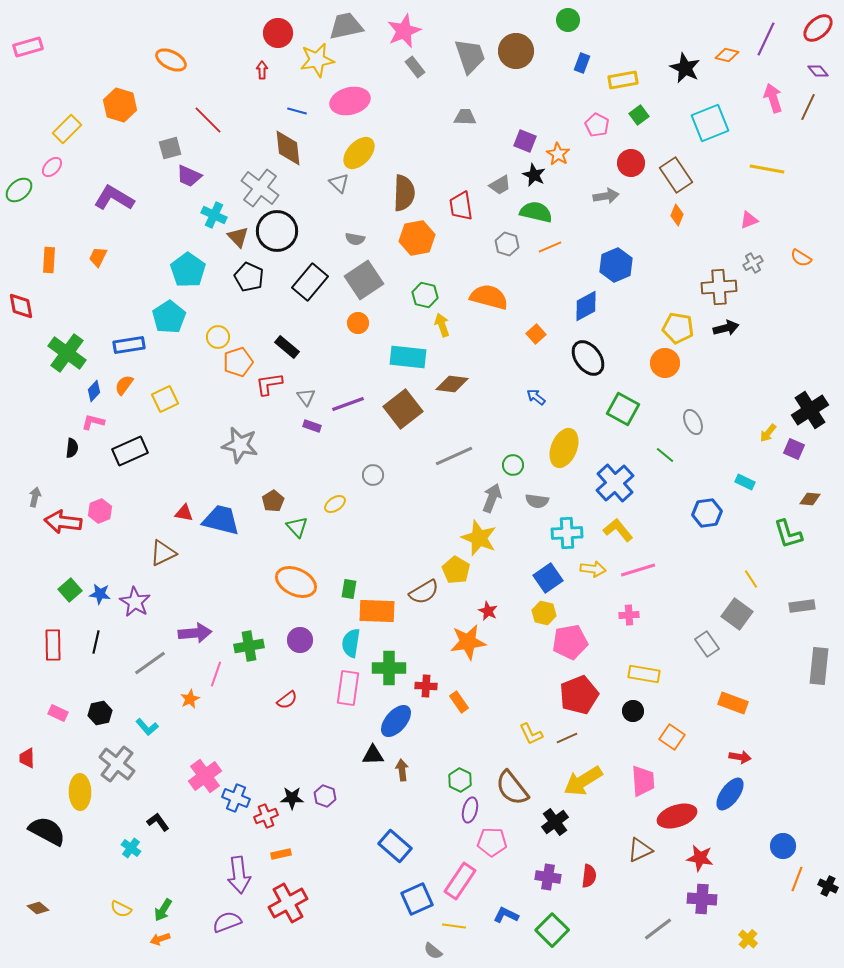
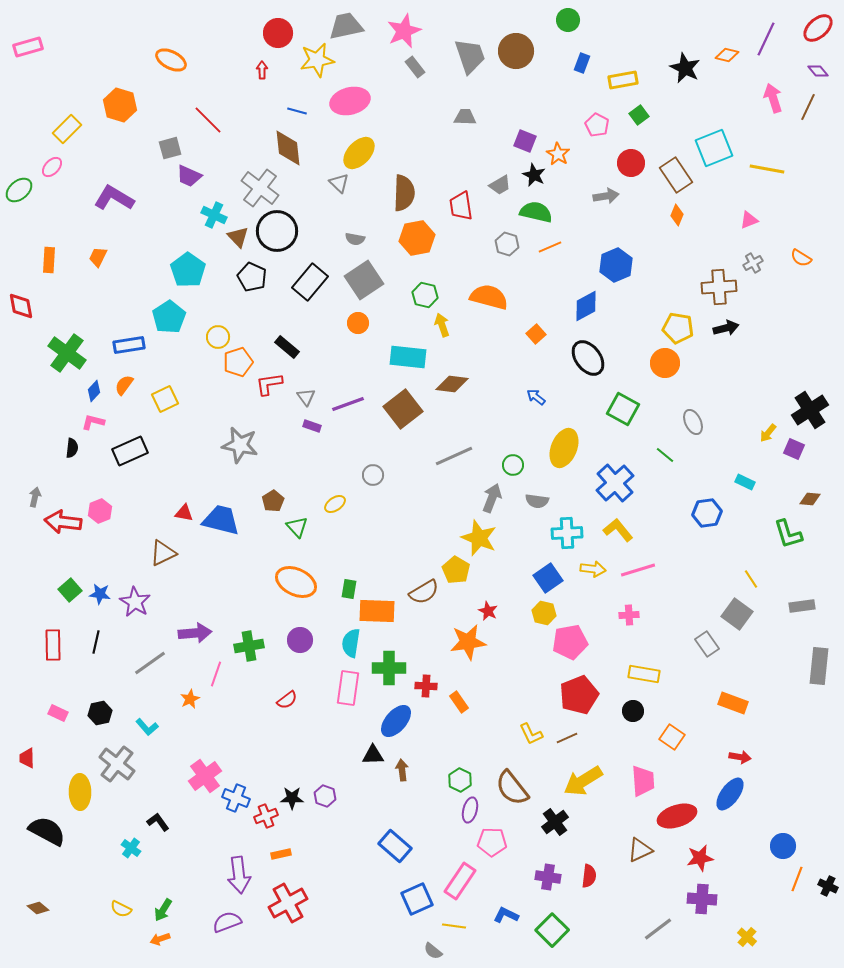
cyan square at (710, 123): moved 4 px right, 25 px down
black pentagon at (249, 277): moved 3 px right
red star at (700, 858): rotated 20 degrees counterclockwise
yellow cross at (748, 939): moved 1 px left, 2 px up
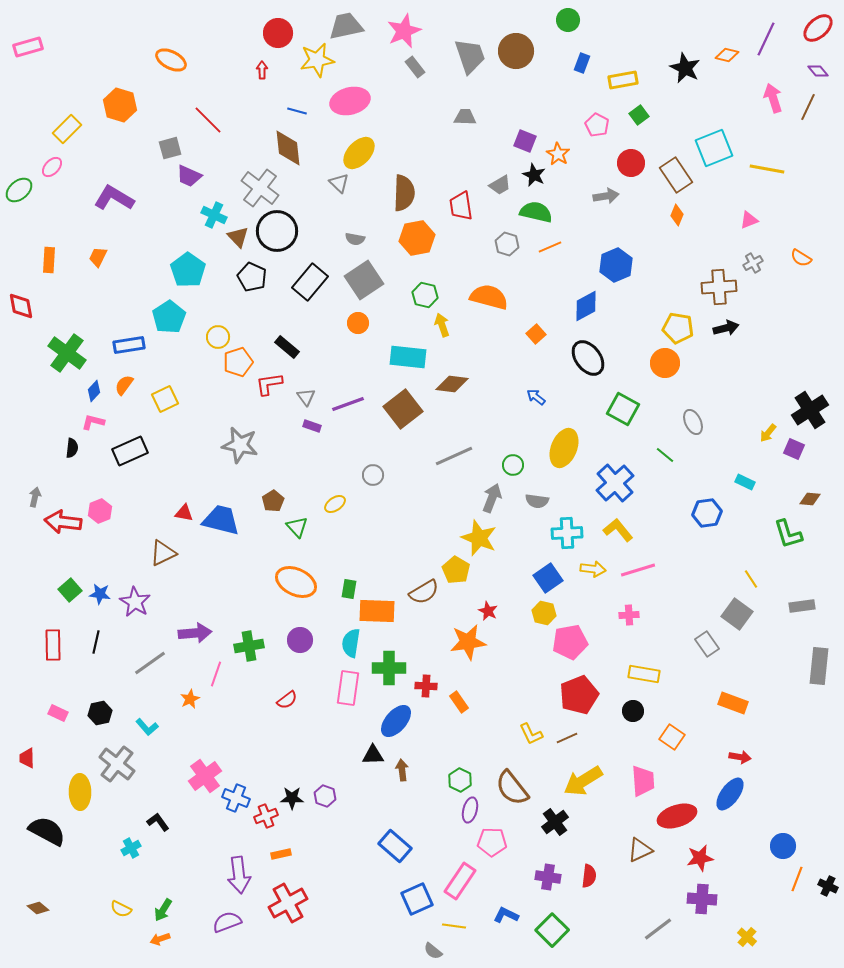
cyan cross at (131, 848): rotated 24 degrees clockwise
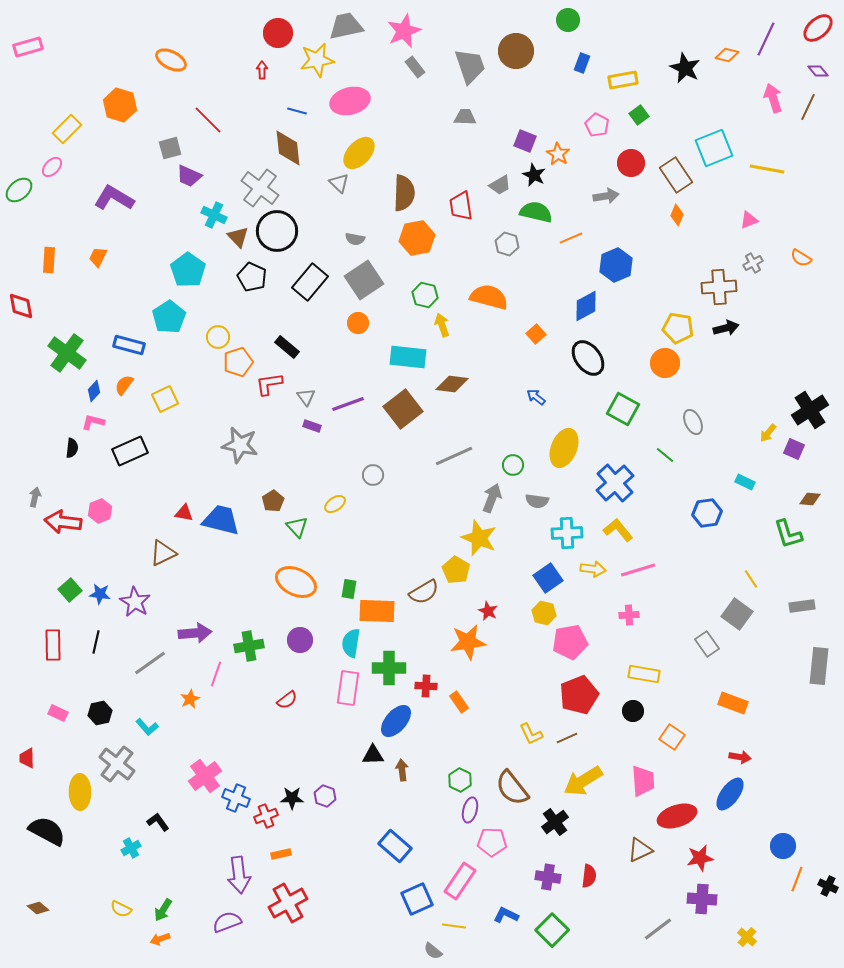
gray trapezoid at (470, 56): moved 10 px down
orange line at (550, 247): moved 21 px right, 9 px up
blue rectangle at (129, 345): rotated 24 degrees clockwise
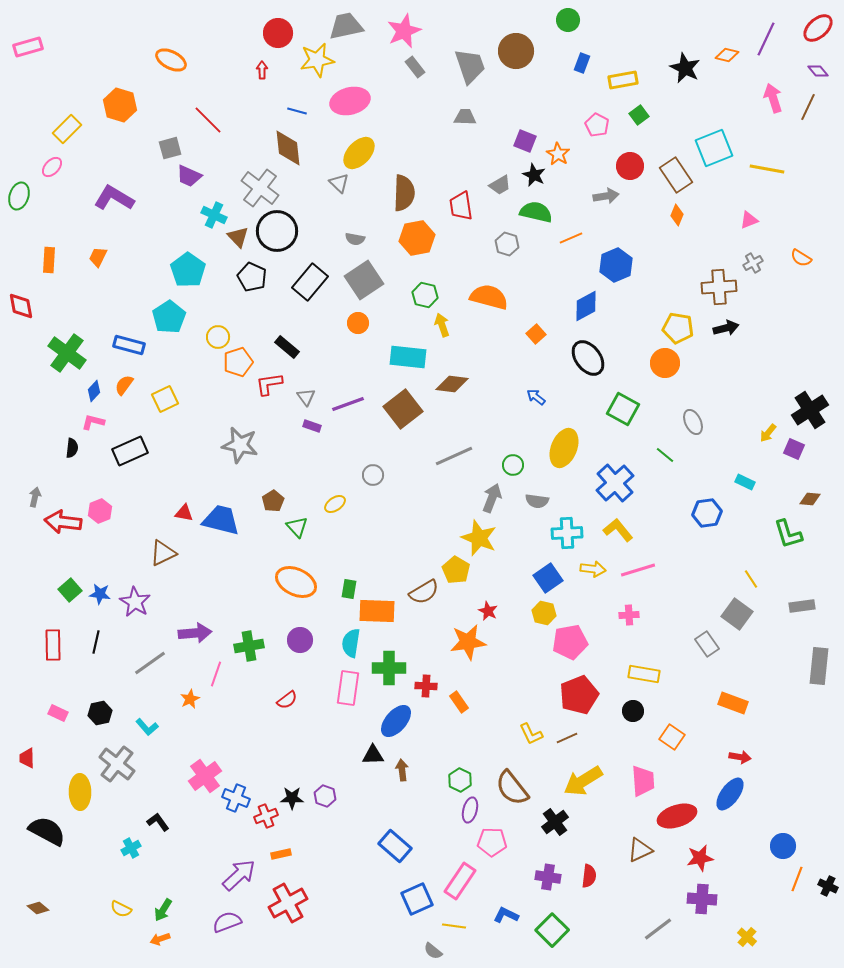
red circle at (631, 163): moved 1 px left, 3 px down
green ellipse at (19, 190): moved 6 px down; rotated 32 degrees counterclockwise
purple arrow at (239, 875): rotated 126 degrees counterclockwise
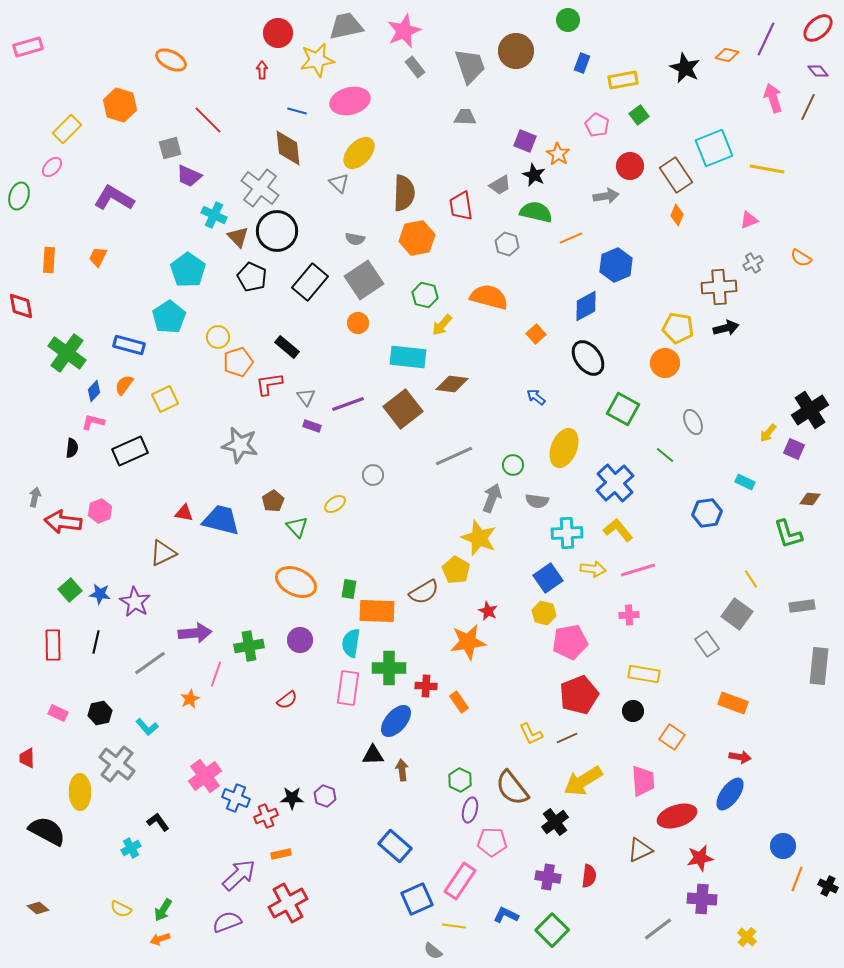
yellow arrow at (442, 325): rotated 120 degrees counterclockwise
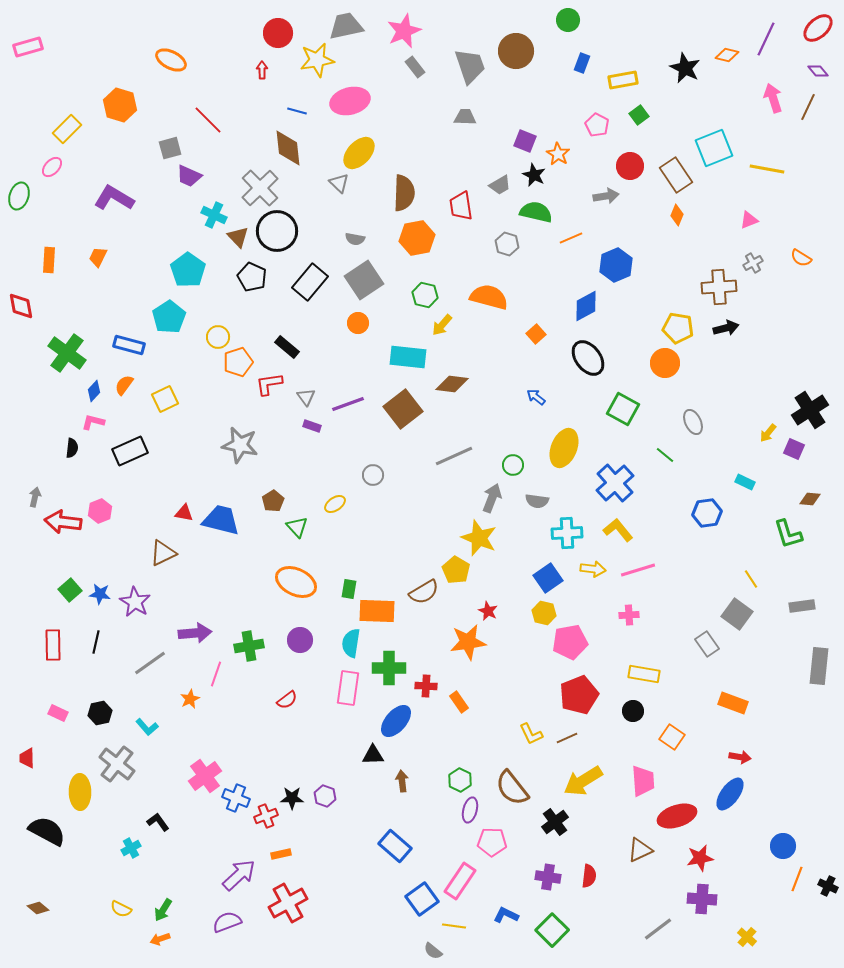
gray cross at (260, 188): rotated 9 degrees clockwise
brown arrow at (402, 770): moved 11 px down
blue square at (417, 899): moved 5 px right; rotated 12 degrees counterclockwise
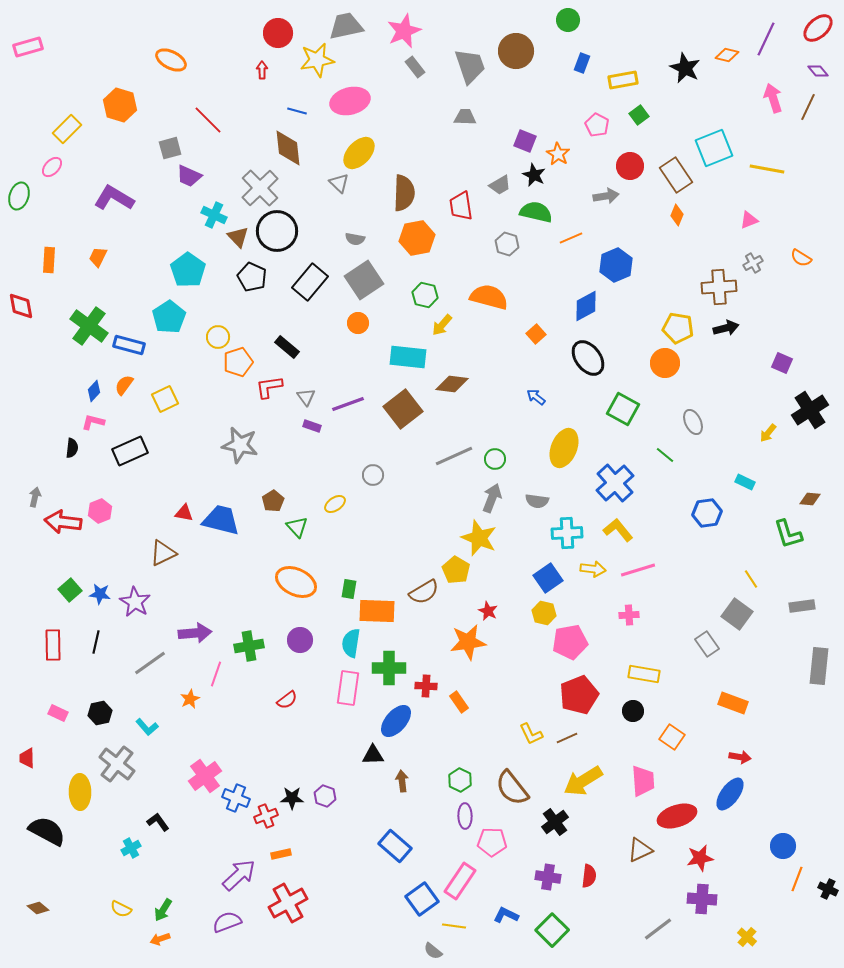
green cross at (67, 353): moved 22 px right, 27 px up
red L-shape at (269, 384): moved 3 px down
purple square at (794, 449): moved 12 px left, 86 px up
green circle at (513, 465): moved 18 px left, 6 px up
purple ellipse at (470, 810): moved 5 px left, 6 px down; rotated 15 degrees counterclockwise
black cross at (828, 886): moved 3 px down
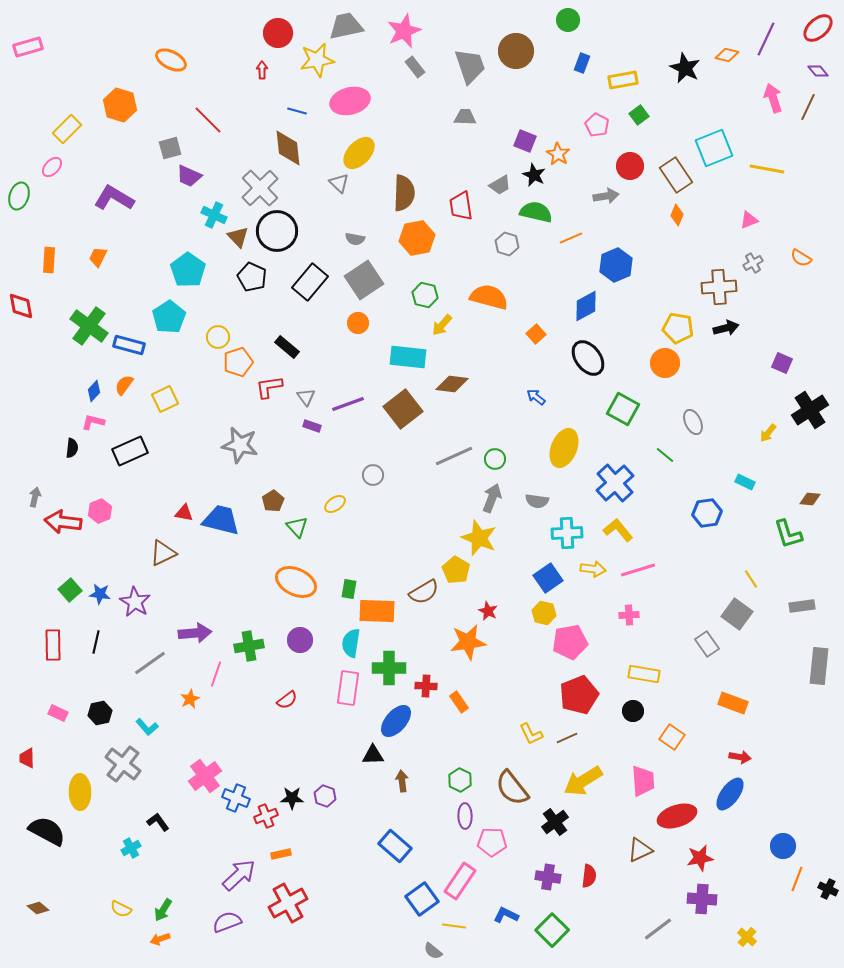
gray cross at (117, 764): moved 6 px right
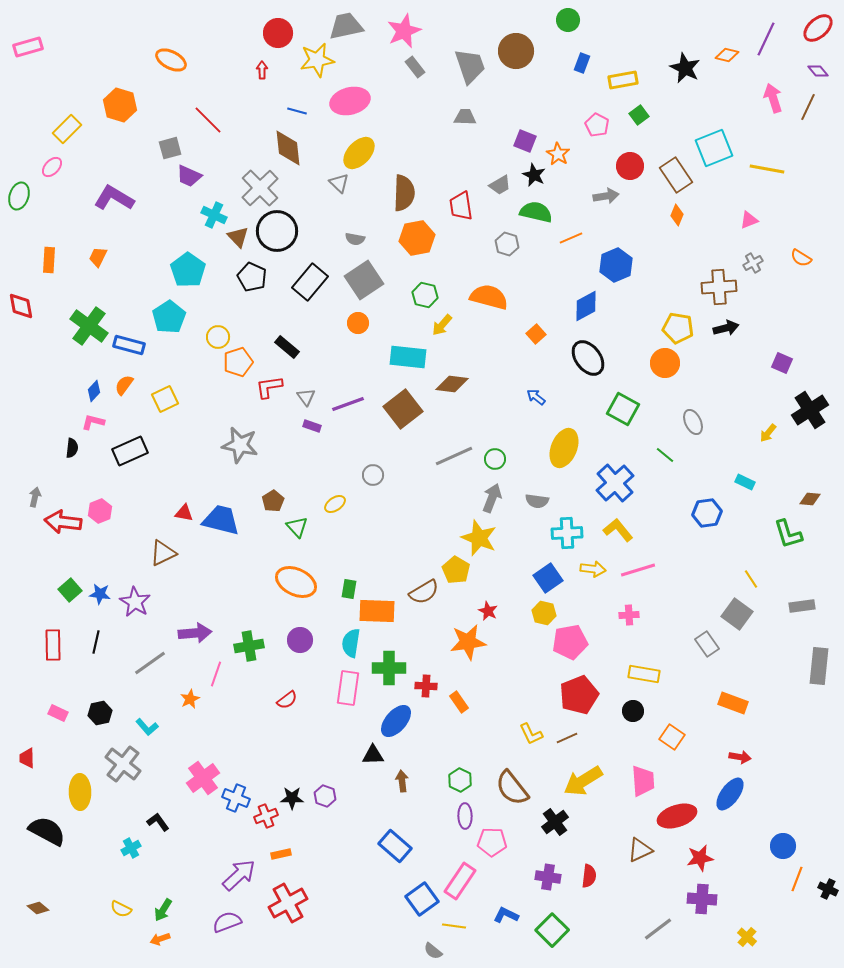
pink cross at (205, 776): moved 2 px left, 2 px down
